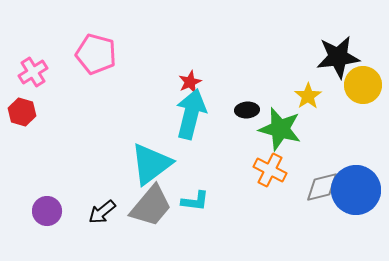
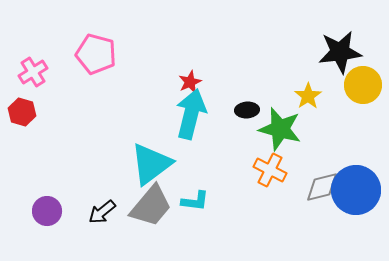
black star: moved 2 px right, 5 px up
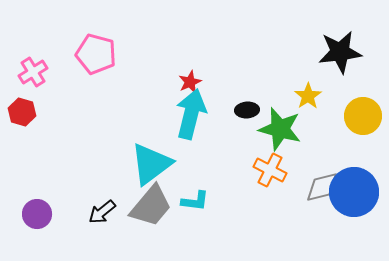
yellow circle: moved 31 px down
blue circle: moved 2 px left, 2 px down
purple circle: moved 10 px left, 3 px down
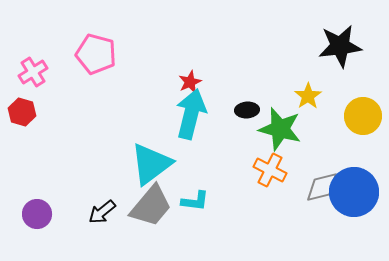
black star: moved 6 px up
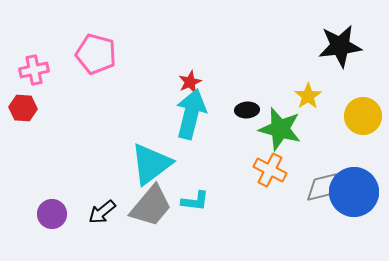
pink cross: moved 1 px right, 2 px up; rotated 20 degrees clockwise
red hexagon: moved 1 px right, 4 px up; rotated 12 degrees counterclockwise
purple circle: moved 15 px right
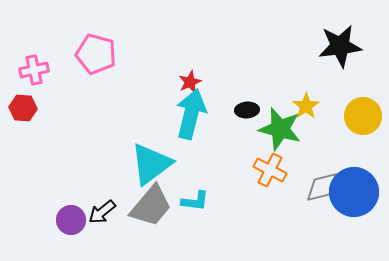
yellow star: moved 2 px left, 10 px down
purple circle: moved 19 px right, 6 px down
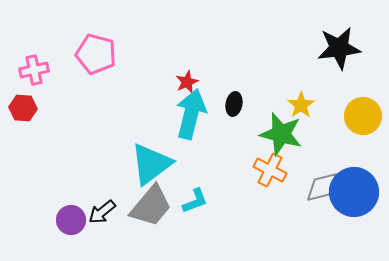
black star: moved 1 px left, 2 px down
red star: moved 3 px left
yellow star: moved 5 px left, 1 px up
black ellipse: moved 13 px left, 6 px up; rotated 75 degrees counterclockwise
green star: moved 1 px right, 5 px down
cyan L-shape: rotated 28 degrees counterclockwise
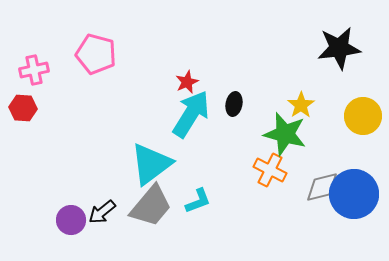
cyan arrow: rotated 18 degrees clockwise
green star: moved 4 px right
blue circle: moved 2 px down
cyan L-shape: moved 3 px right
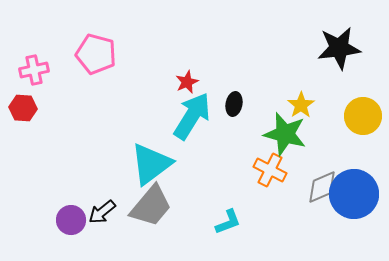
cyan arrow: moved 1 px right, 2 px down
gray diamond: rotated 9 degrees counterclockwise
cyan L-shape: moved 30 px right, 21 px down
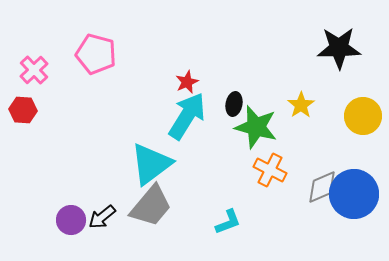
black star: rotated 6 degrees clockwise
pink cross: rotated 32 degrees counterclockwise
red hexagon: moved 2 px down
cyan arrow: moved 5 px left
green star: moved 29 px left, 7 px up
black arrow: moved 5 px down
